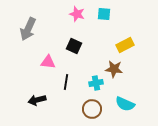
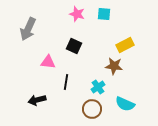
brown star: moved 3 px up
cyan cross: moved 2 px right, 4 px down; rotated 24 degrees counterclockwise
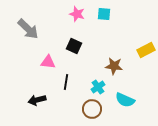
gray arrow: rotated 70 degrees counterclockwise
yellow rectangle: moved 21 px right, 5 px down
cyan semicircle: moved 4 px up
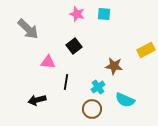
black square: rotated 28 degrees clockwise
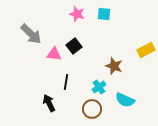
gray arrow: moved 3 px right, 5 px down
pink triangle: moved 6 px right, 8 px up
brown star: rotated 12 degrees clockwise
cyan cross: moved 1 px right
black arrow: moved 12 px right, 3 px down; rotated 78 degrees clockwise
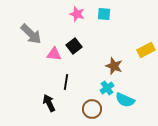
cyan cross: moved 8 px right, 1 px down
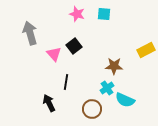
gray arrow: moved 1 px left, 1 px up; rotated 150 degrees counterclockwise
pink triangle: rotated 42 degrees clockwise
brown star: rotated 18 degrees counterclockwise
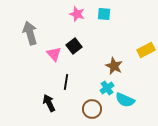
brown star: rotated 24 degrees clockwise
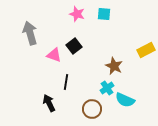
pink triangle: moved 1 px down; rotated 28 degrees counterclockwise
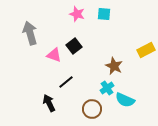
black line: rotated 42 degrees clockwise
